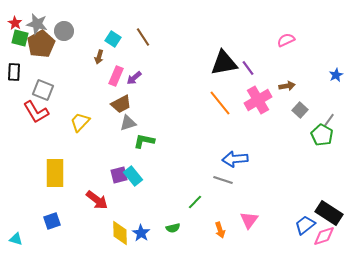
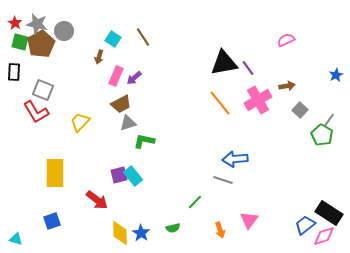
green square at (20, 38): moved 4 px down
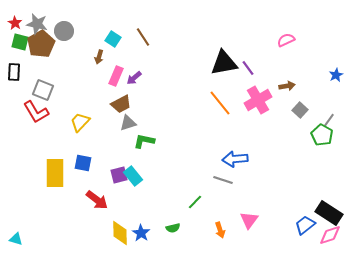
blue square at (52, 221): moved 31 px right, 58 px up; rotated 30 degrees clockwise
pink diamond at (324, 236): moved 6 px right, 1 px up
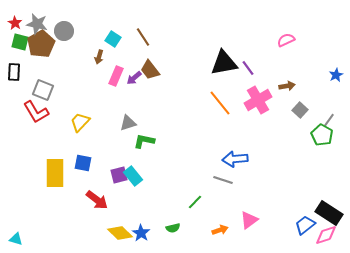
brown trapezoid at (121, 104): moved 29 px right, 34 px up; rotated 80 degrees clockwise
pink triangle at (249, 220): rotated 18 degrees clockwise
orange arrow at (220, 230): rotated 91 degrees counterclockwise
yellow diamond at (120, 233): rotated 45 degrees counterclockwise
pink diamond at (330, 235): moved 4 px left
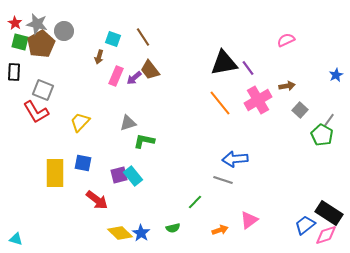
cyan square at (113, 39): rotated 14 degrees counterclockwise
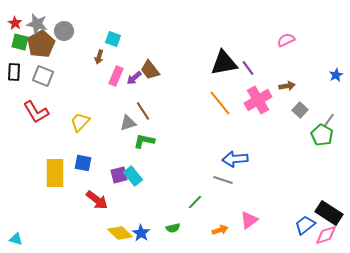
brown line at (143, 37): moved 74 px down
gray square at (43, 90): moved 14 px up
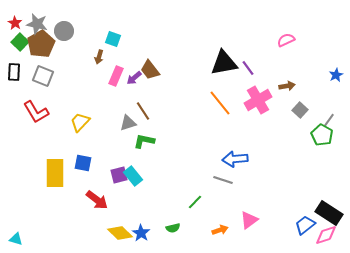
green square at (20, 42): rotated 30 degrees clockwise
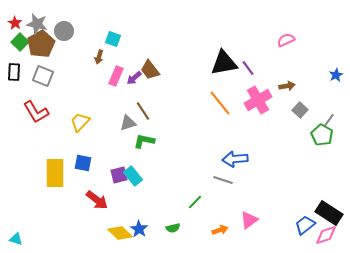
blue star at (141, 233): moved 2 px left, 4 px up
